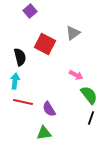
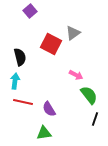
red square: moved 6 px right
black line: moved 4 px right, 1 px down
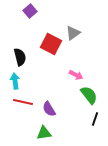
cyan arrow: rotated 14 degrees counterclockwise
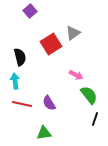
red square: rotated 30 degrees clockwise
red line: moved 1 px left, 2 px down
purple semicircle: moved 6 px up
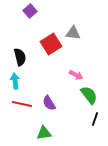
gray triangle: rotated 42 degrees clockwise
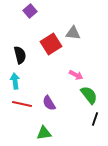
black semicircle: moved 2 px up
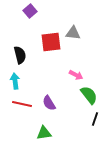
red square: moved 2 px up; rotated 25 degrees clockwise
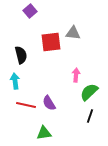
black semicircle: moved 1 px right
pink arrow: rotated 112 degrees counterclockwise
green semicircle: moved 3 px up; rotated 96 degrees counterclockwise
red line: moved 4 px right, 1 px down
black line: moved 5 px left, 3 px up
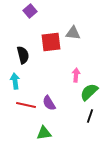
black semicircle: moved 2 px right
